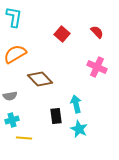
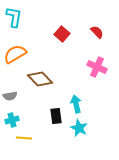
cyan star: moved 1 px up
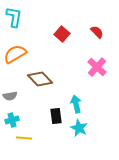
pink cross: rotated 18 degrees clockwise
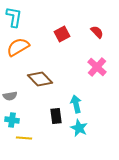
red square: rotated 21 degrees clockwise
orange semicircle: moved 3 px right, 7 px up
cyan cross: rotated 24 degrees clockwise
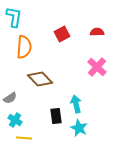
red semicircle: rotated 48 degrees counterclockwise
orange semicircle: moved 6 px right; rotated 125 degrees clockwise
gray semicircle: moved 2 px down; rotated 24 degrees counterclockwise
cyan cross: moved 3 px right; rotated 24 degrees clockwise
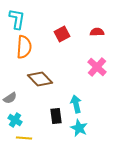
cyan L-shape: moved 3 px right, 2 px down
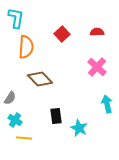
cyan L-shape: moved 1 px left, 1 px up
red square: rotated 14 degrees counterclockwise
orange semicircle: moved 2 px right
gray semicircle: rotated 24 degrees counterclockwise
cyan arrow: moved 31 px right
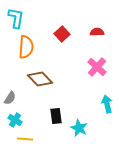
yellow line: moved 1 px right, 1 px down
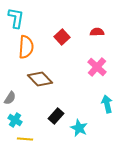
red square: moved 3 px down
black rectangle: rotated 49 degrees clockwise
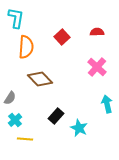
cyan cross: rotated 16 degrees clockwise
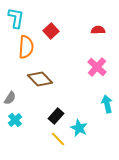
red semicircle: moved 1 px right, 2 px up
red square: moved 11 px left, 6 px up
yellow line: moved 33 px right; rotated 42 degrees clockwise
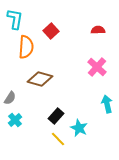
cyan L-shape: moved 1 px left, 1 px down
brown diamond: rotated 30 degrees counterclockwise
